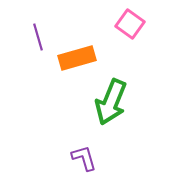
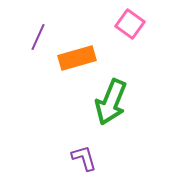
purple line: rotated 40 degrees clockwise
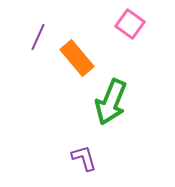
orange rectangle: rotated 66 degrees clockwise
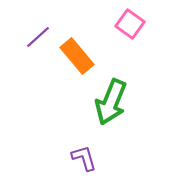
purple line: rotated 24 degrees clockwise
orange rectangle: moved 2 px up
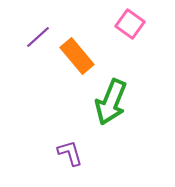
purple L-shape: moved 14 px left, 5 px up
